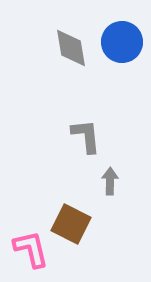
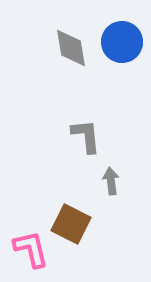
gray arrow: moved 1 px right; rotated 8 degrees counterclockwise
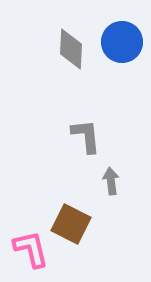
gray diamond: moved 1 px down; rotated 12 degrees clockwise
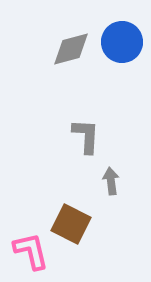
gray diamond: rotated 72 degrees clockwise
gray L-shape: rotated 9 degrees clockwise
pink L-shape: moved 2 px down
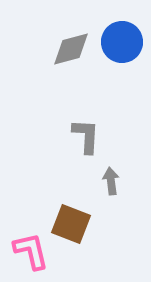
brown square: rotated 6 degrees counterclockwise
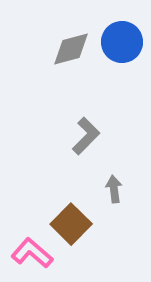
gray L-shape: rotated 42 degrees clockwise
gray arrow: moved 3 px right, 8 px down
brown square: rotated 24 degrees clockwise
pink L-shape: moved 1 px right, 2 px down; rotated 36 degrees counterclockwise
